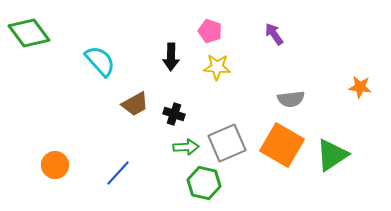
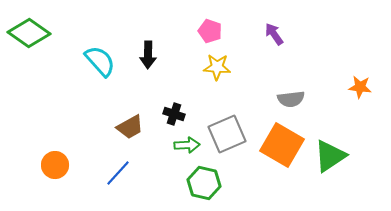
green diamond: rotated 18 degrees counterclockwise
black arrow: moved 23 px left, 2 px up
brown trapezoid: moved 5 px left, 23 px down
gray square: moved 9 px up
green arrow: moved 1 px right, 2 px up
green triangle: moved 2 px left, 1 px down
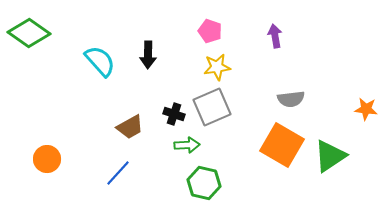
purple arrow: moved 1 px right, 2 px down; rotated 25 degrees clockwise
yellow star: rotated 12 degrees counterclockwise
orange star: moved 6 px right, 22 px down
gray square: moved 15 px left, 27 px up
orange circle: moved 8 px left, 6 px up
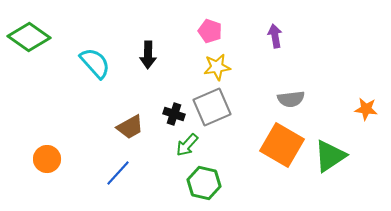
green diamond: moved 4 px down
cyan semicircle: moved 5 px left, 2 px down
green arrow: rotated 135 degrees clockwise
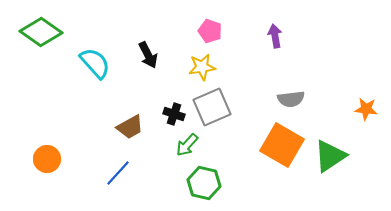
green diamond: moved 12 px right, 5 px up
black arrow: rotated 28 degrees counterclockwise
yellow star: moved 15 px left
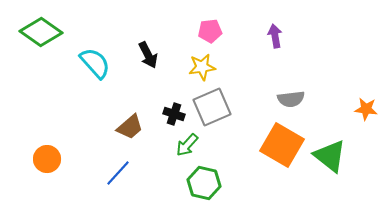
pink pentagon: rotated 25 degrees counterclockwise
brown trapezoid: rotated 12 degrees counterclockwise
green triangle: rotated 48 degrees counterclockwise
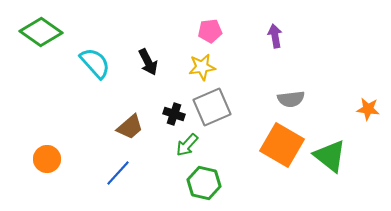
black arrow: moved 7 px down
orange star: moved 2 px right
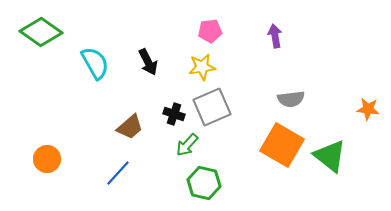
cyan semicircle: rotated 12 degrees clockwise
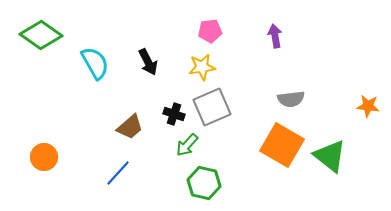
green diamond: moved 3 px down
orange star: moved 3 px up
orange circle: moved 3 px left, 2 px up
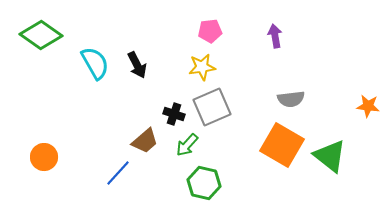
black arrow: moved 11 px left, 3 px down
brown trapezoid: moved 15 px right, 14 px down
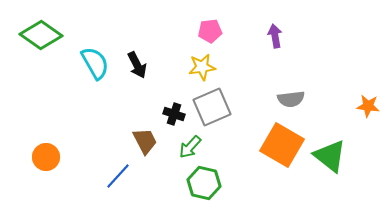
brown trapezoid: rotated 76 degrees counterclockwise
green arrow: moved 3 px right, 2 px down
orange circle: moved 2 px right
blue line: moved 3 px down
